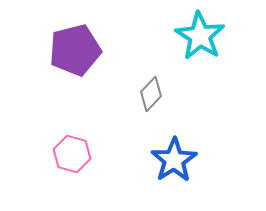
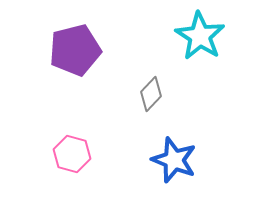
blue star: rotated 18 degrees counterclockwise
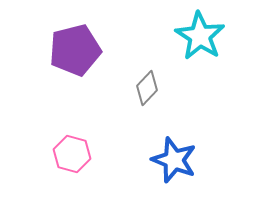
gray diamond: moved 4 px left, 6 px up
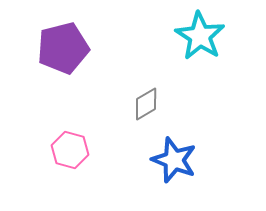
purple pentagon: moved 12 px left, 2 px up
gray diamond: moved 1 px left, 16 px down; rotated 16 degrees clockwise
pink hexagon: moved 2 px left, 4 px up
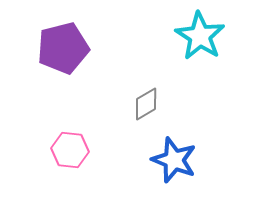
pink hexagon: rotated 9 degrees counterclockwise
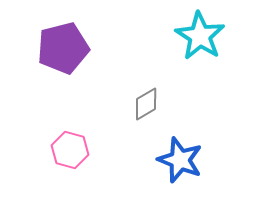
pink hexagon: rotated 9 degrees clockwise
blue star: moved 6 px right
